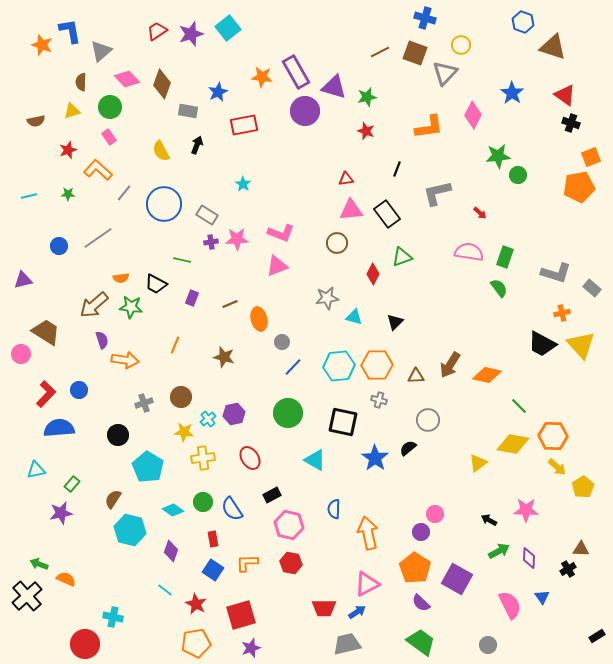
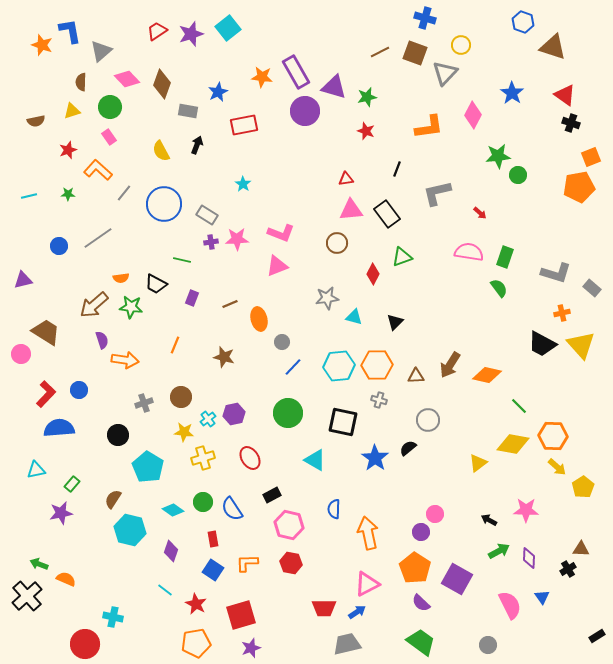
yellow cross at (203, 458): rotated 10 degrees counterclockwise
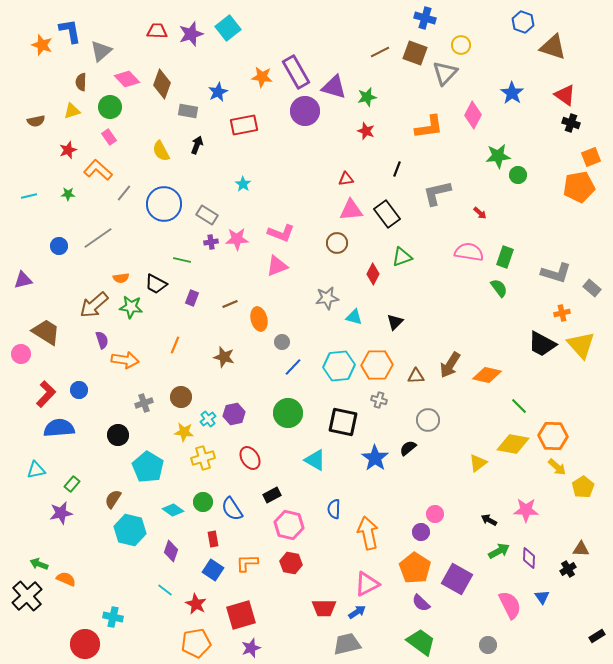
red trapezoid at (157, 31): rotated 35 degrees clockwise
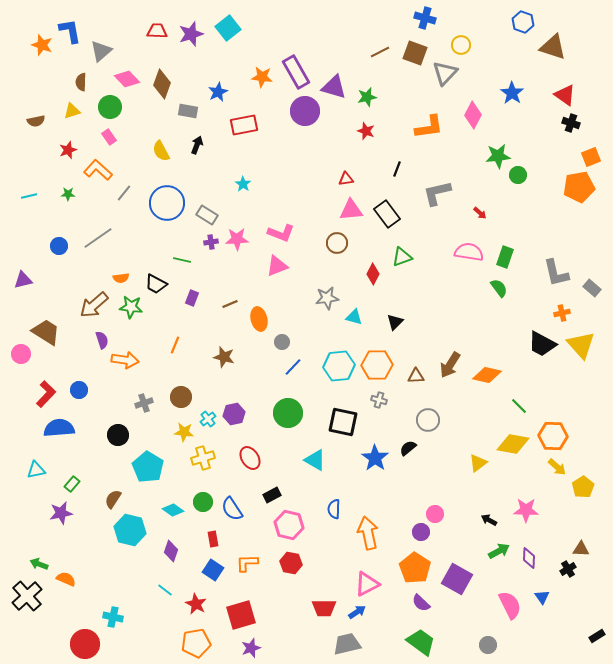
blue circle at (164, 204): moved 3 px right, 1 px up
gray L-shape at (556, 273): rotated 60 degrees clockwise
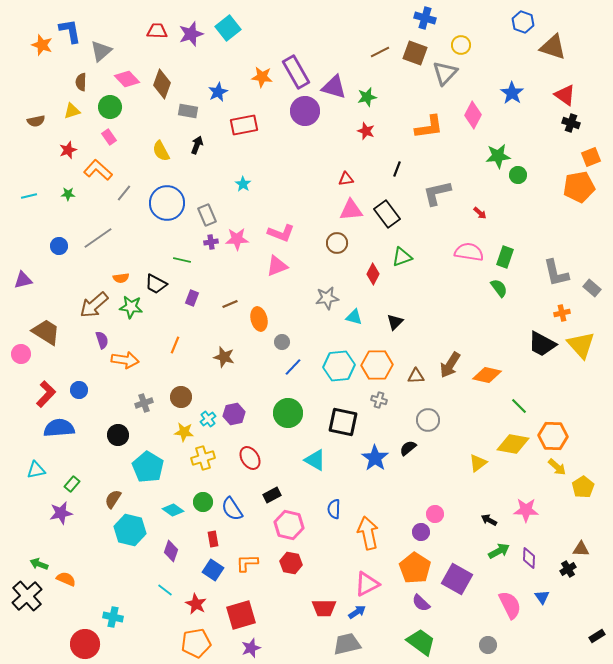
gray rectangle at (207, 215): rotated 35 degrees clockwise
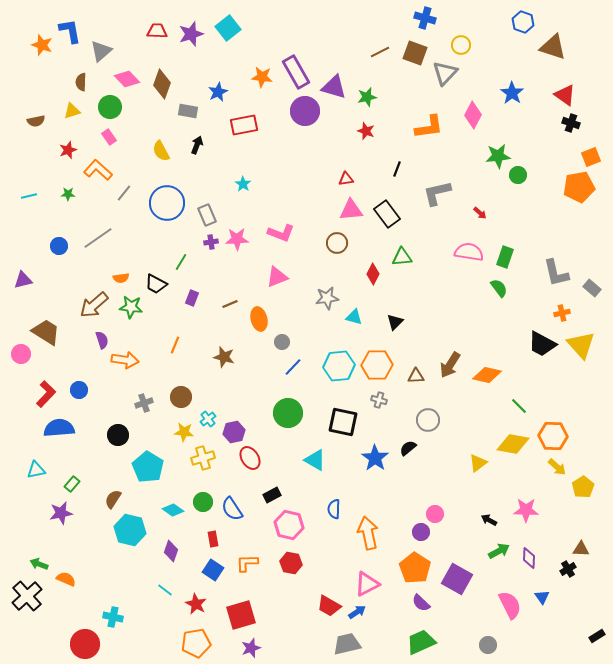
green triangle at (402, 257): rotated 15 degrees clockwise
green line at (182, 260): moved 1 px left, 2 px down; rotated 72 degrees counterclockwise
pink triangle at (277, 266): moved 11 px down
purple hexagon at (234, 414): moved 18 px down
red trapezoid at (324, 608): moved 5 px right, 2 px up; rotated 30 degrees clockwise
green trapezoid at (421, 642): rotated 60 degrees counterclockwise
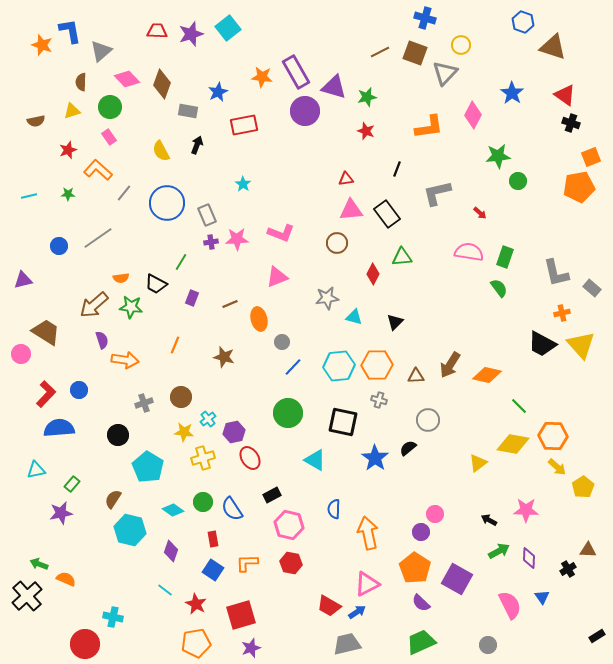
green circle at (518, 175): moved 6 px down
brown triangle at (581, 549): moved 7 px right, 1 px down
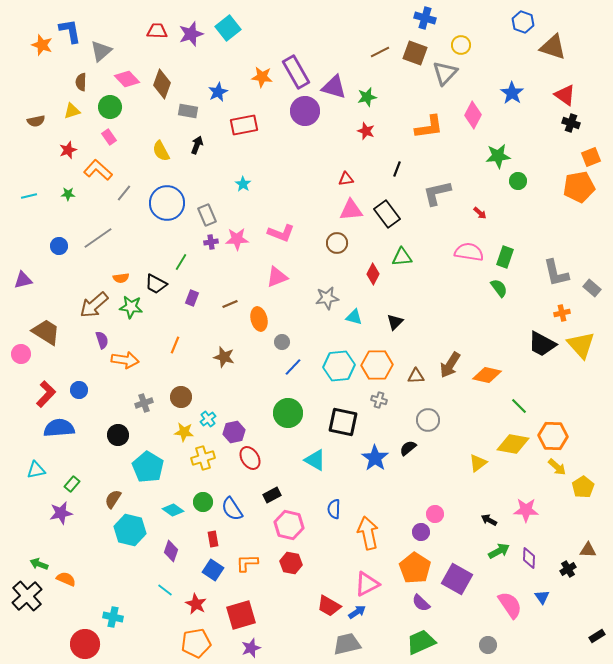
pink semicircle at (510, 605): rotated 8 degrees counterclockwise
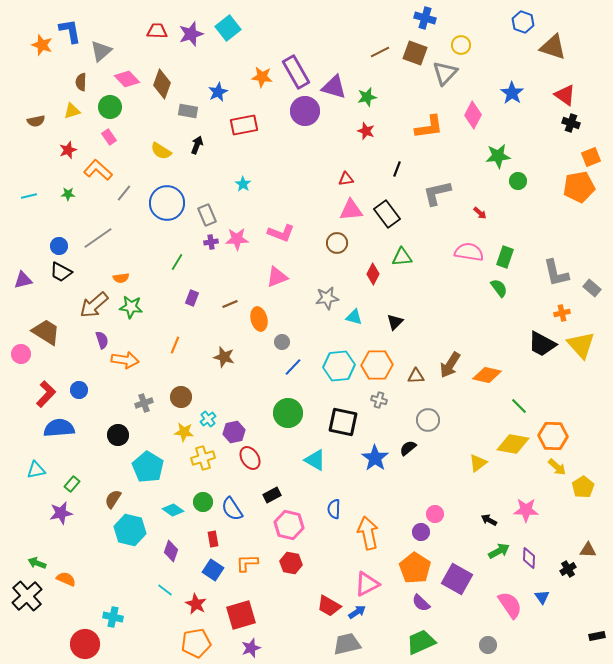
yellow semicircle at (161, 151): rotated 30 degrees counterclockwise
green line at (181, 262): moved 4 px left
black trapezoid at (156, 284): moved 95 px left, 12 px up
green arrow at (39, 564): moved 2 px left, 1 px up
black rectangle at (597, 636): rotated 21 degrees clockwise
